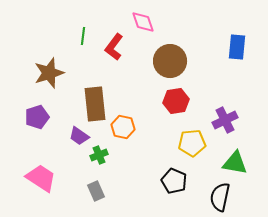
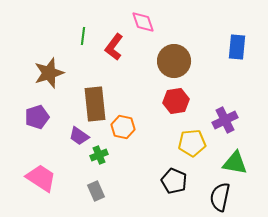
brown circle: moved 4 px right
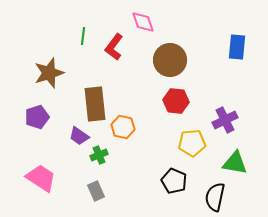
brown circle: moved 4 px left, 1 px up
red hexagon: rotated 15 degrees clockwise
black semicircle: moved 5 px left
